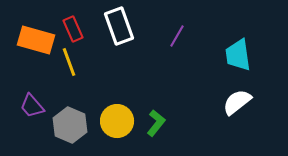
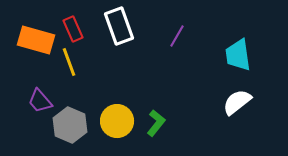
purple trapezoid: moved 8 px right, 5 px up
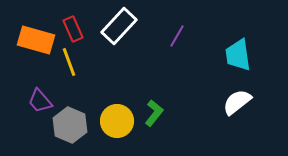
white rectangle: rotated 63 degrees clockwise
green L-shape: moved 2 px left, 10 px up
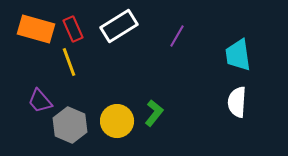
white rectangle: rotated 15 degrees clockwise
orange rectangle: moved 11 px up
white semicircle: rotated 48 degrees counterclockwise
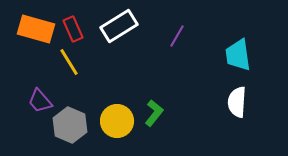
yellow line: rotated 12 degrees counterclockwise
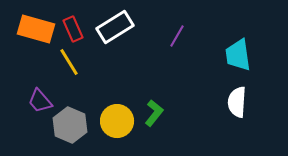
white rectangle: moved 4 px left, 1 px down
